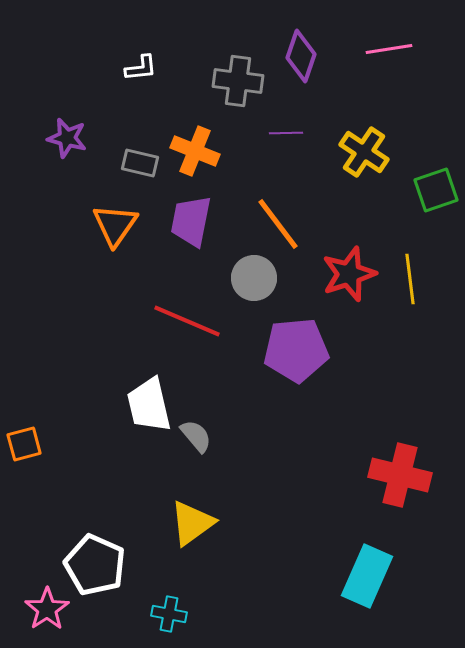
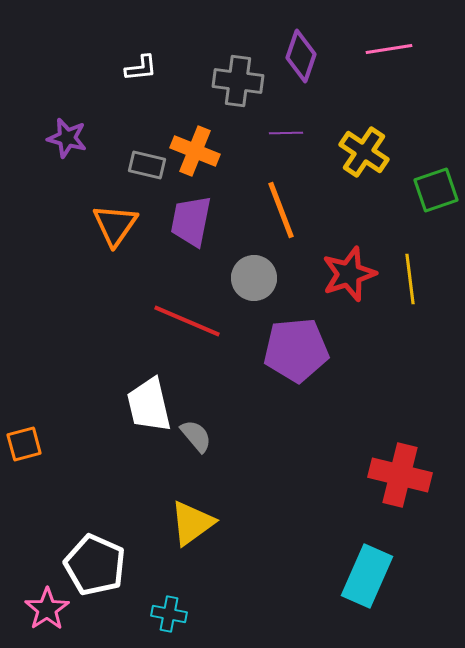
gray rectangle: moved 7 px right, 2 px down
orange line: moved 3 px right, 14 px up; rotated 16 degrees clockwise
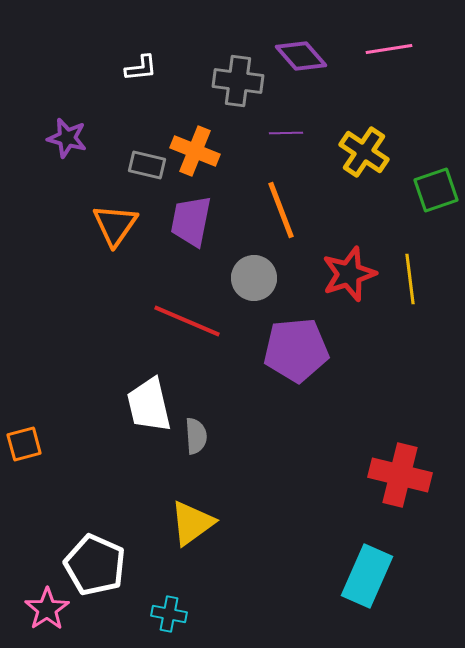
purple diamond: rotated 60 degrees counterclockwise
gray semicircle: rotated 36 degrees clockwise
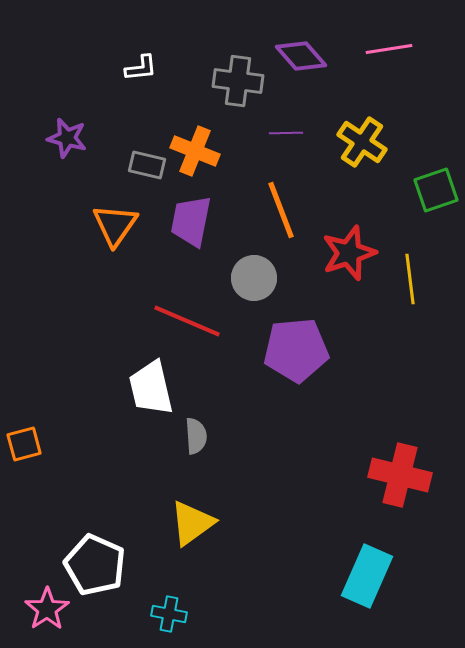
yellow cross: moved 2 px left, 10 px up
red star: moved 21 px up
white trapezoid: moved 2 px right, 17 px up
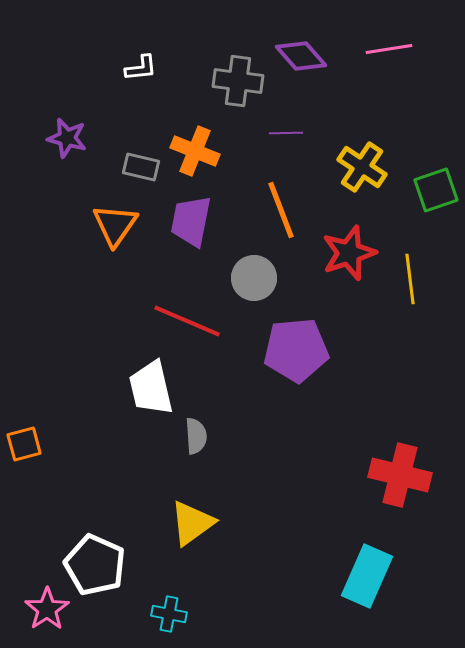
yellow cross: moved 25 px down
gray rectangle: moved 6 px left, 2 px down
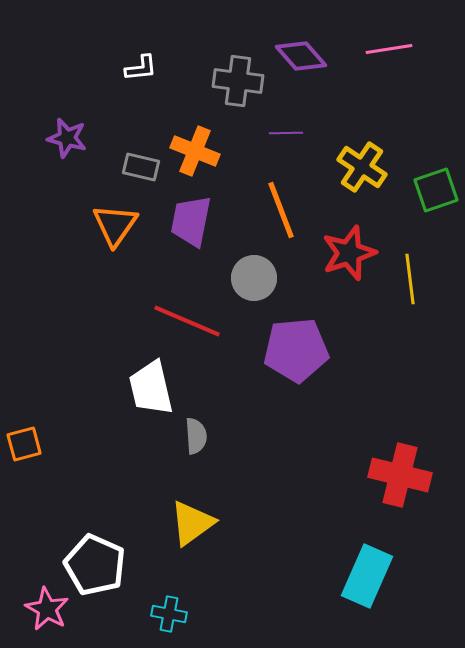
pink star: rotated 9 degrees counterclockwise
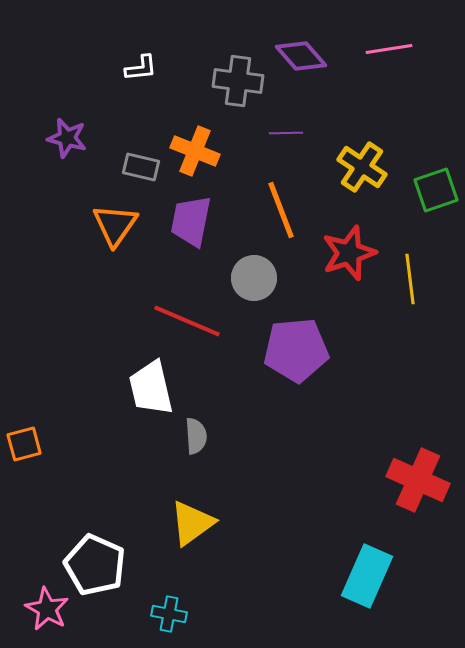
red cross: moved 18 px right, 5 px down; rotated 10 degrees clockwise
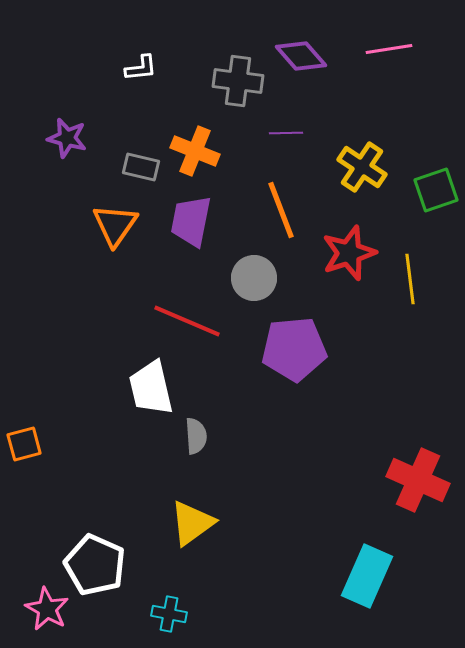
purple pentagon: moved 2 px left, 1 px up
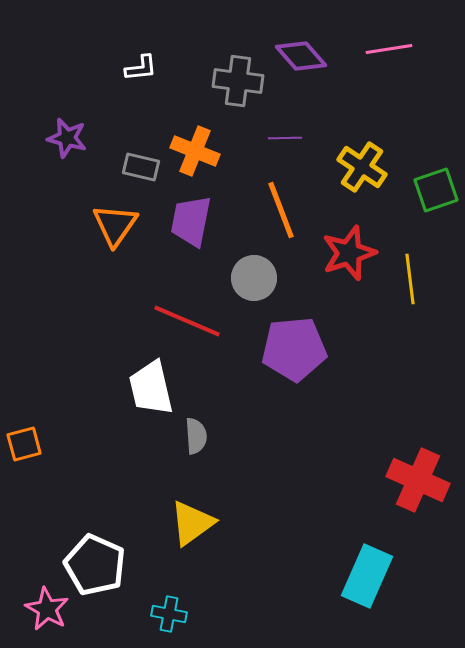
purple line: moved 1 px left, 5 px down
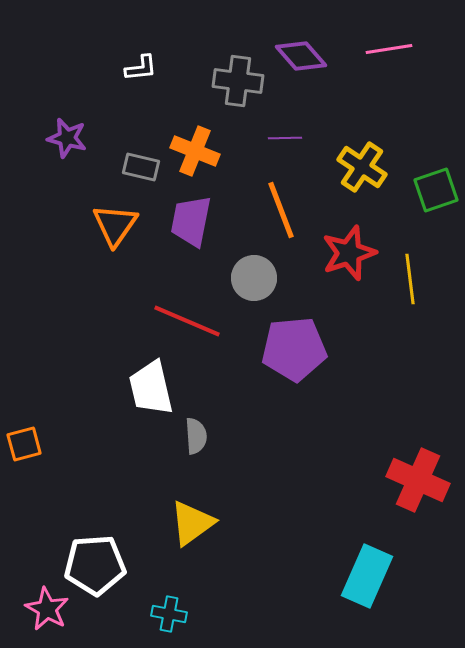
white pentagon: rotated 28 degrees counterclockwise
